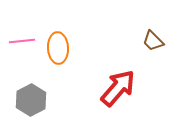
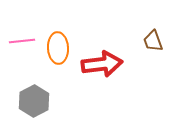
brown trapezoid: rotated 25 degrees clockwise
red arrow: moved 16 px left, 24 px up; rotated 42 degrees clockwise
gray hexagon: moved 3 px right, 1 px down
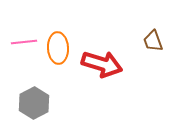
pink line: moved 2 px right, 1 px down
red arrow: rotated 24 degrees clockwise
gray hexagon: moved 2 px down
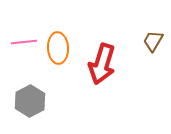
brown trapezoid: rotated 50 degrees clockwise
red arrow: rotated 90 degrees clockwise
gray hexagon: moved 4 px left, 2 px up
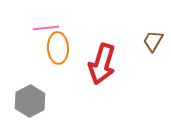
pink line: moved 22 px right, 14 px up
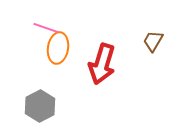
pink line: rotated 25 degrees clockwise
orange ellipse: rotated 12 degrees clockwise
gray hexagon: moved 10 px right, 5 px down
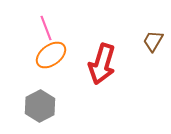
pink line: rotated 50 degrees clockwise
orange ellipse: moved 7 px left, 7 px down; rotated 44 degrees clockwise
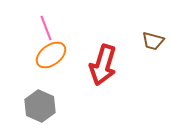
brown trapezoid: rotated 105 degrees counterclockwise
red arrow: moved 1 px right, 1 px down
gray hexagon: rotated 8 degrees counterclockwise
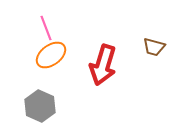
brown trapezoid: moved 1 px right, 6 px down
